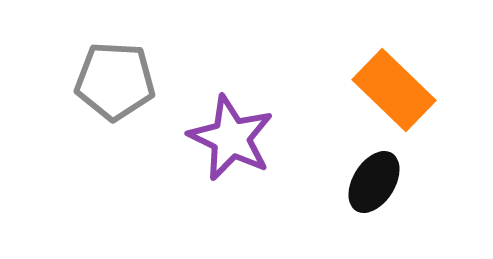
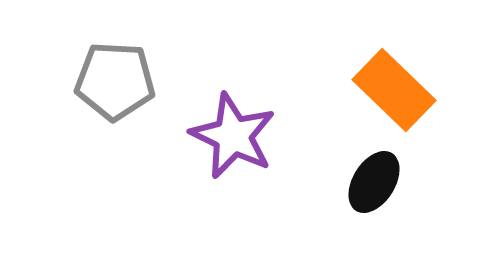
purple star: moved 2 px right, 2 px up
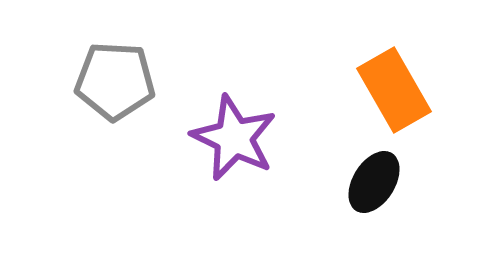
orange rectangle: rotated 16 degrees clockwise
purple star: moved 1 px right, 2 px down
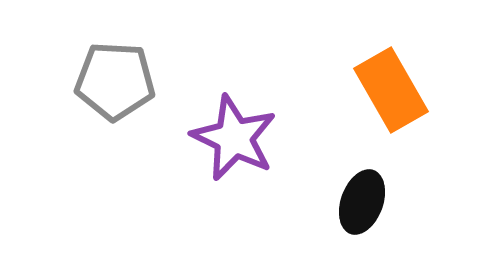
orange rectangle: moved 3 px left
black ellipse: moved 12 px left, 20 px down; rotated 12 degrees counterclockwise
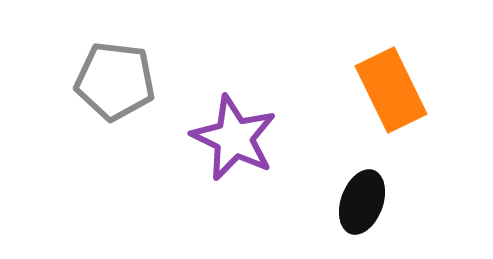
gray pentagon: rotated 4 degrees clockwise
orange rectangle: rotated 4 degrees clockwise
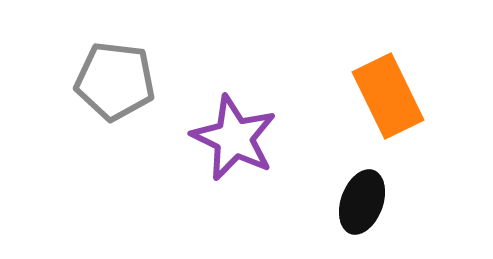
orange rectangle: moved 3 px left, 6 px down
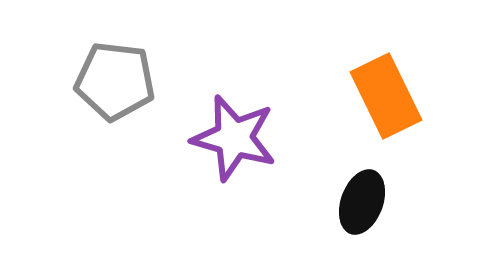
orange rectangle: moved 2 px left
purple star: rotated 10 degrees counterclockwise
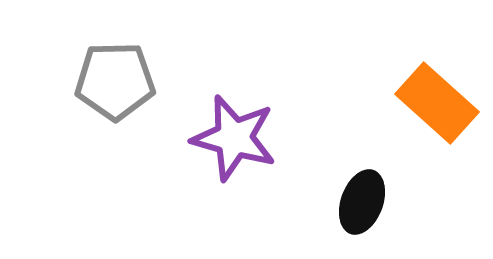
gray pentagon: rotated 8 degrees counterclockwise
orange rectangle: moved 51 px right, 7 px down; rotated 22 degrees counterclockwise
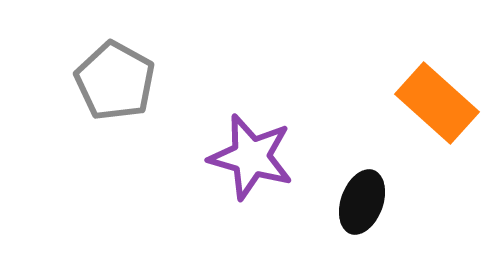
gray pentagon: rotated 30 degrees clockwise
purple star: moved 17 px right, 19 px down
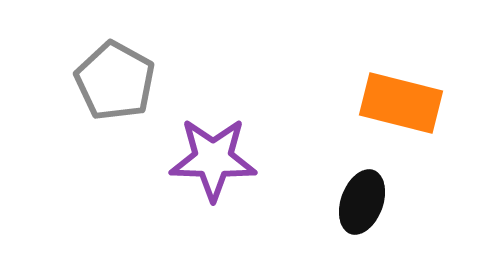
orange rectangle: moved 36 px left; rotated 28 degrees counterclockwise
purple star: moved 38 px left, 2 px down; rotated 14 degrees counterclockwise
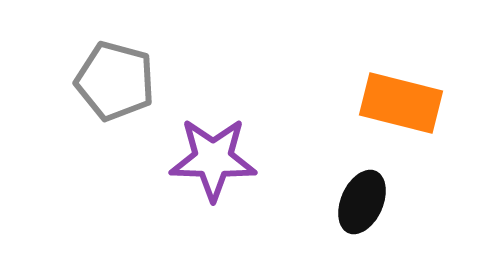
gray pentagon: rotated 14 degrees counterclockwise
black ellipse: rotated 4 degrees clockwise
